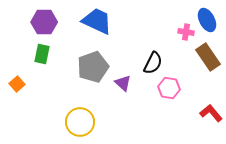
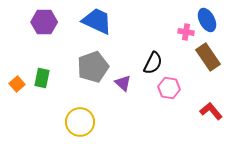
green rectangle: moved 24 px down
red L-shape: moved 2 px up
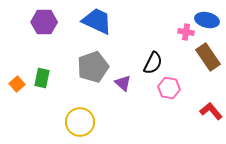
blue ellipse: rotated 50 degrees counterclockwise
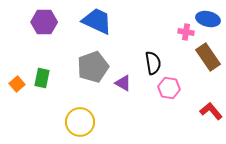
blue ellipse: moved 1 px right, 1 px up
black semicircle: rotated 35 degrees counterclockwise
purple triangle: rotated 12 degrees counterclockwise
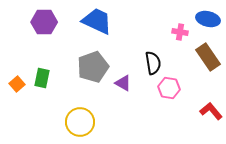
pink cross: moved 6 px left
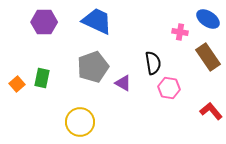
blue ellipse: rotated 20 degrees clockwise
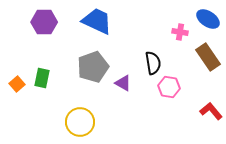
pink hexagon: moved 1 px up
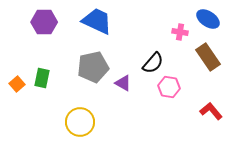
black semicircle: rotated 50 degrees clockwise
gray pentagon: rotated 8 degrees clockwise
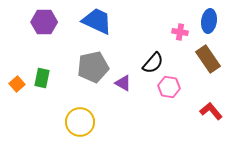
blue ellipse: moved 1 px right, 2 px down; rotated 65 degrees clockwise
brown rectangle: moved 2 px down
